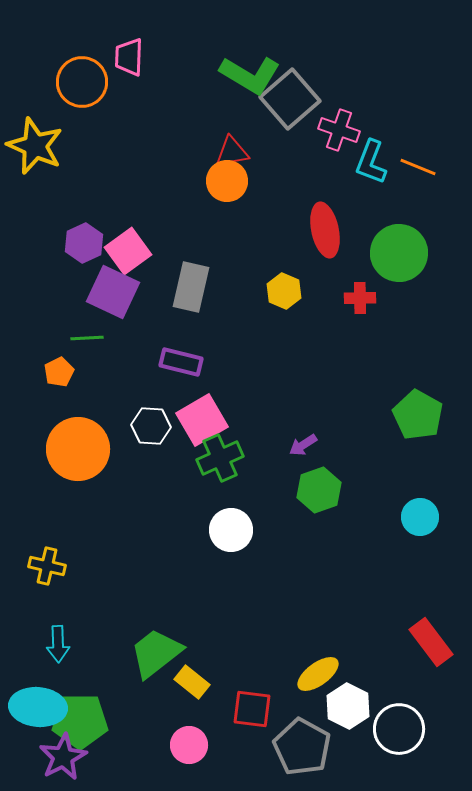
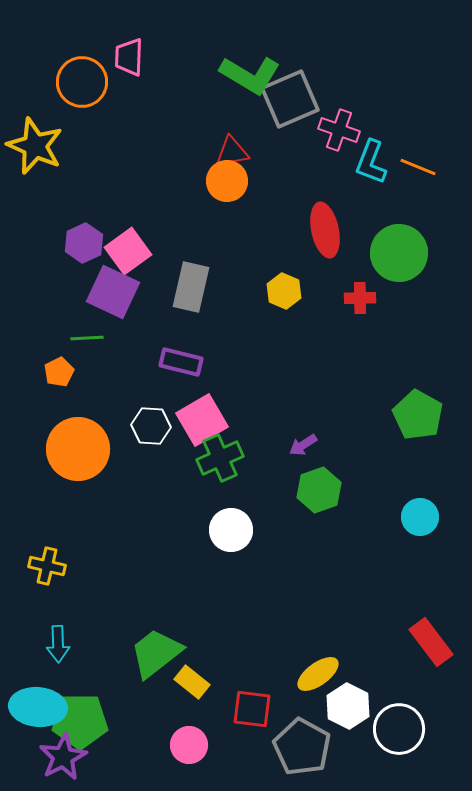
gray square at (290, 99): rotated 18 degrees clockwise
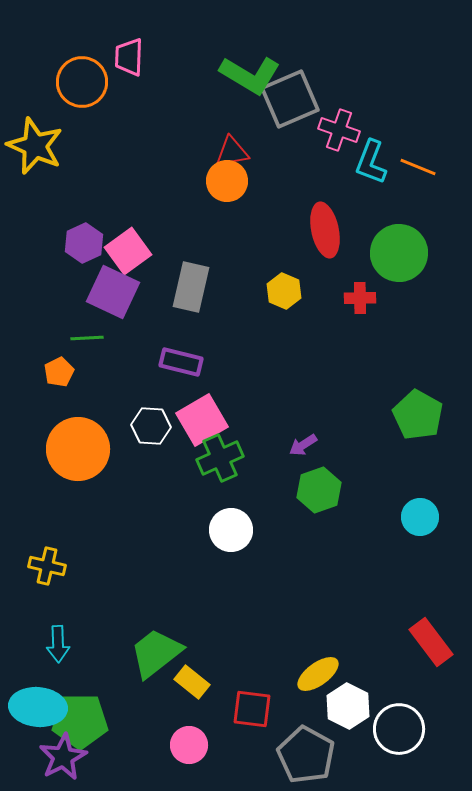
gray pentagon at (302, 747): moved 4 px right, 8 px down
